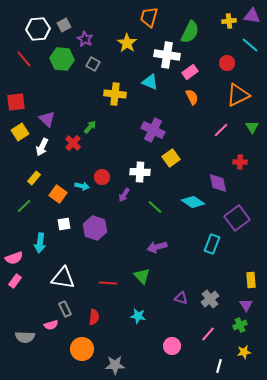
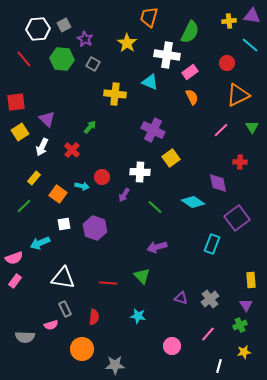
red cross at (73, 143): moved 1 px left, 7 px down
cyan arrow at (40, 243): rotated 60 degrees clockwise
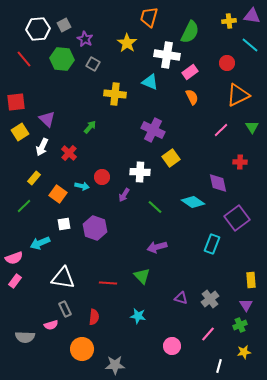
red cross at (72, 150): moved 3 px left, 3 px down
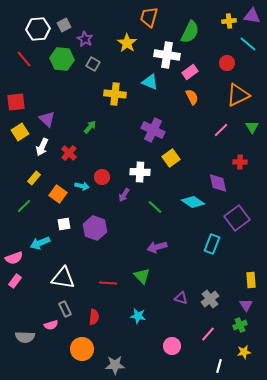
cyan line at (250, 45): moved 2 px left, 1 px up
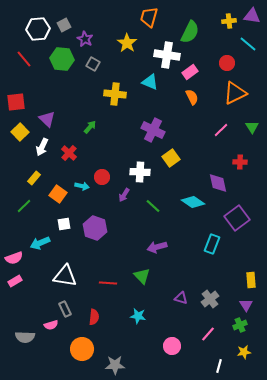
orange triangle at (238, 95): moved 3 px left, 2 px up
yellow square at (20, 132): rotated 12 degrees counterclockwise
green line at (155, 207): moved 2 px left, 1 px up
white triangle at (63, 278): moved 2 px right, 2 px up
pink rectangle at (15, 281): rotated 24 degrees clockwise
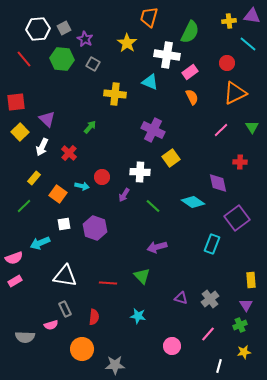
gray square at (64, 25): moved 3 px down
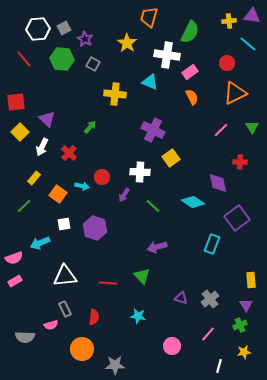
white triangle at (65, 276): rotated 15 degrees counterclockwise
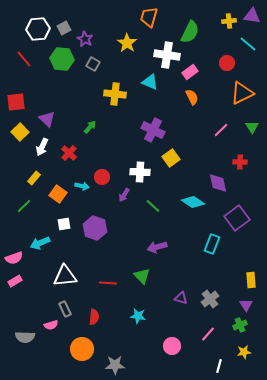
orange triangle at (235, 93): moved 7 px right
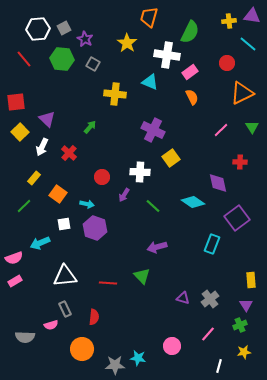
cyan arrow at (82, 186): moved 5 px right, 18 px down
purple triangle at (181, 298): moved 2 px right
cyan star at (138, 316): moved 42 px down
